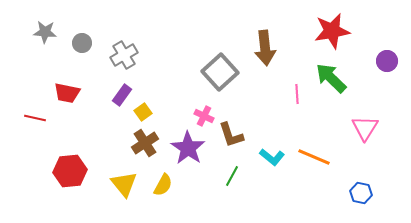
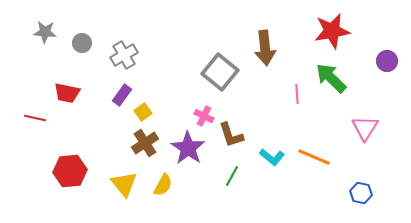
gray square: rotated 9 degrees counterclockwise
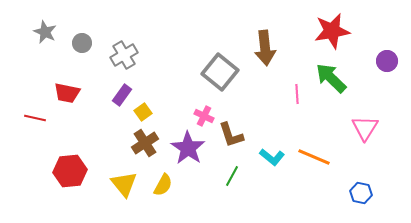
gray star: rotated 20 degrees clockwise
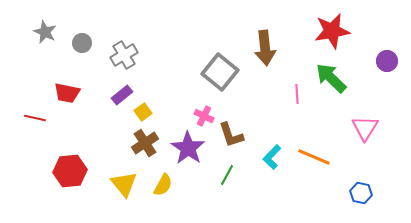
purple rectangle: rotated 15 degrees clockwise
cyan L-shape: rotated 95 degrees clockwise
green line: moved 5 px left, 1 px up
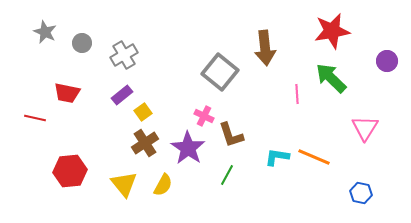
cyan L-shape: moved 5 px right; rotated 55 degrees clockwise
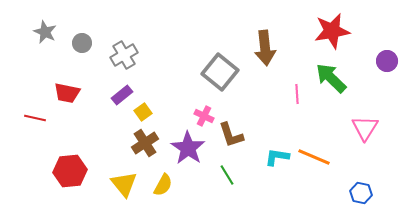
green line: rotated 60 degrees counterclockwise
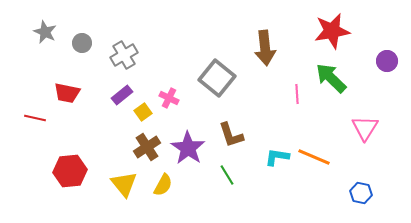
gray square: moved 3 px left, 6 px down
pink cross: moved 35 px left, 18 px up
brown cross: moved 2 px right, 4 px down
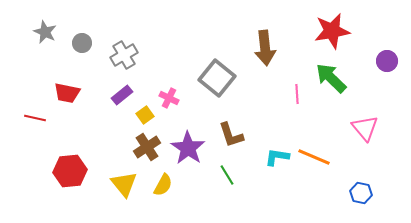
yellow square: moved 2 px right, 3 px down
pink triangle: rotated 12 degrees counterclockwise
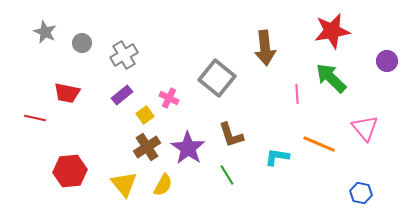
orange line: moved 5 px right, 13 px up
